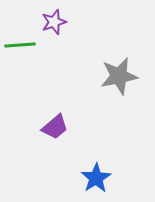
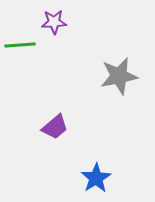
purple star: rotated 15 degrees clockwise
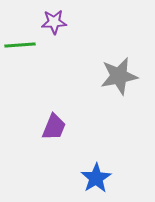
purple trapezoid: moved 1 px left; rotated 28 degrees counterclockwise
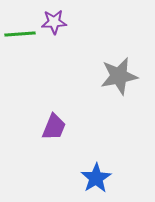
green line: moved 11 px up
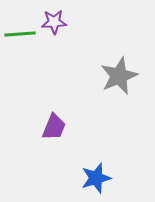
gray star: rotated 12 degrees counterclockwise
blue star: rotated 16 degrees clockwise
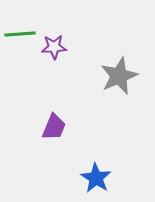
purple star: moved 25 px down
blue star: rotated 24 degrees counterclockwise
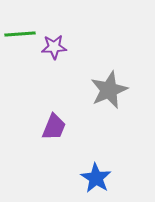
gray star: moved 10 px left, 14 px down
